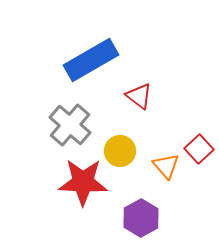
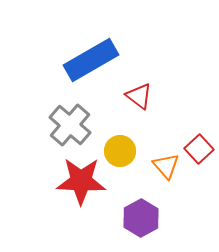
red star: moved 2 px left, 1 px up
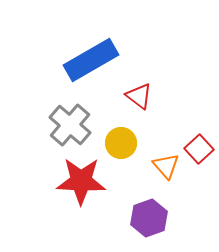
yellow circle: moved 1 px right, 8 px up
purple hexagon: moved 8 px right; rotated 9 degrees clockwise
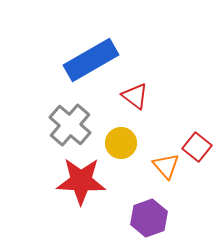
red triangle: moved 4 px left
red square: moved 2 px left, 2 px up; rotated 8 degrees counterclockwise
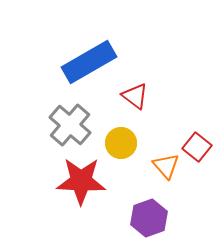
blue rectangle: moved 2 px left, 2 px down
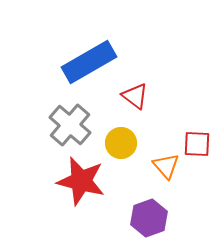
red square: moved 3 px up; rotated 36 degrees counterclockwise
red star: rotated 12 degrees clockwise
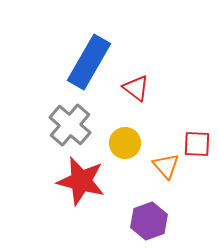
blue rectangle: rotated 30 degrees counterclockwise
red triangle: moved 1 px right, 8 px up
yellow circle: moved 4 px right
purple hexagon: moved 3 px down
